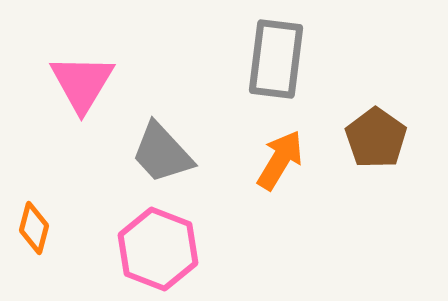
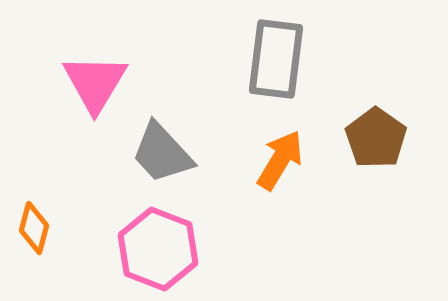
pink triangle: moved 13 px right
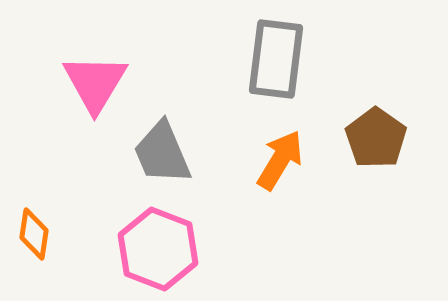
gray trapezoid: rotated 20 degrees clockwise
orange diamond: moved 6 px down; rotated 6 degrees counterclockwise
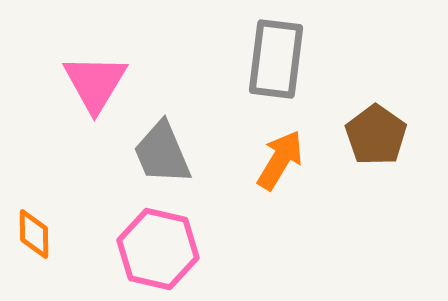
brown pentagon: moved 3 px up
orange diamond: rotated 9 degrees counterclockwise
pink hexagon: rotated 8 degrees counterclockwise
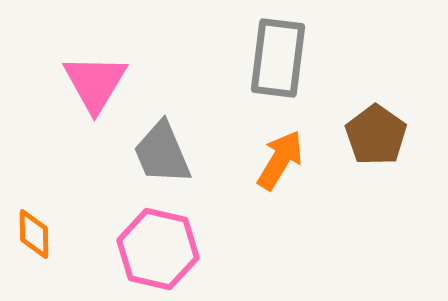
gray rectangle: moved 2 px right, 1 px up
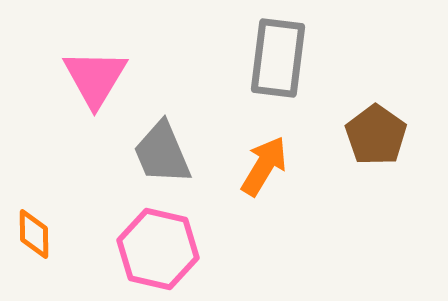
pink triangle: moved 5 px up
orange arrow: moved 16 px left, 6 px down
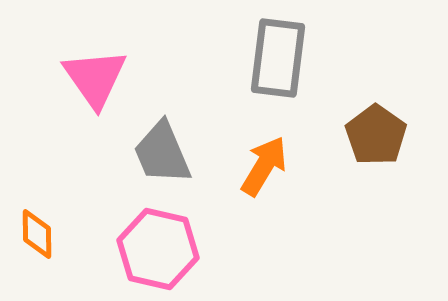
pink triangle: rotated 6 degrees counterclockwise
orange diamond: moved 3 px right
